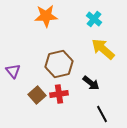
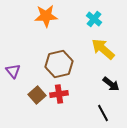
black arrow: moved 20 px right, 1 px down
black line: moved 1 px right, 1 px up
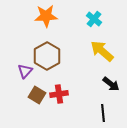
yellow arrow: moved 1 px left, 2 px down
brown hexagon: moved 12 px left, 8 px up; rotated 16 degrees counterclockwise
purple triangle: moved 12 px right; rotated 21 degrees clockwise
brown square: rotated 18 degrees counterclockwise
black line: rotated 24 degrees clockwise
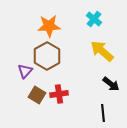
orange star: moved 3 px right, 10 px down
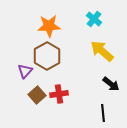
brown square: rotated 18 degrees clockwise
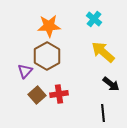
yellow arrow: moved 1 px right, 1 px down
